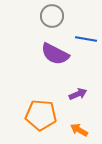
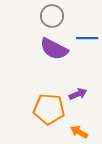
blue line: moved 1 px right, 1 px up; rotated 10 degrees counterclockwise
purple semicircle: moved 1 px left, 5 px up
orange pentagon: moved 8 px right, 6 px up
orange arrow: moved 2 px down
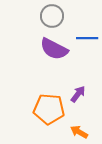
purple arrow: rotated 30 degrees counterclockwise
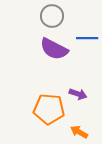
purple arrow: rotated 72 degrees clockwise
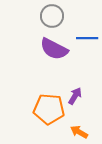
purple arrow: moved 3 px left, 2 px down; rotated 78 degrees counterclockwise
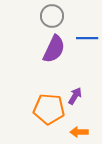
purple semicircle: rotated 92 degrees counterclockwise
orange arrow: rotated 30 degrees counterclockwise
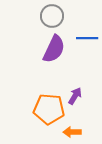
orange arrow: moved 7 px left
